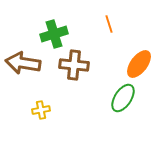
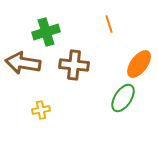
green cross: moved 8 px left, 2 px up
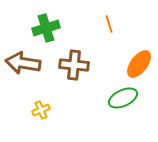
green cross: moved 4 px up
green ellipse: rotated 32 degrees clockwise
yellow cross: rotated 12 degrees counterclockwise
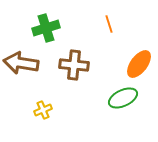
brown arrow: moved 2 px left
yellow cross: moved 2 px right
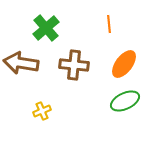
orange line: rotated 12 degrees clockwise
green cross: rotated 24 degrees counterclockwise
orange ellipse: moved 15 px left
green ellipse: moved 2 px right, 3 px down
yellow cross: moved 1 px left, 1 px down
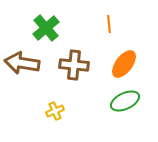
brown arrow: moved 1 px right
yellow cross: moved 13 px right
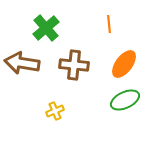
green ellipse: moved 1 px up
